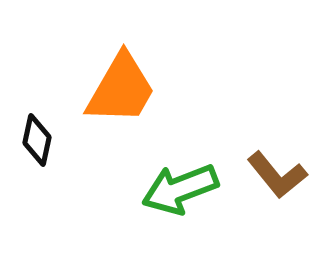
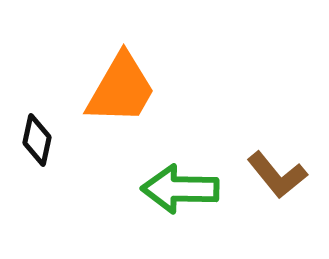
green arrow: rotated 22 degrees clockwise
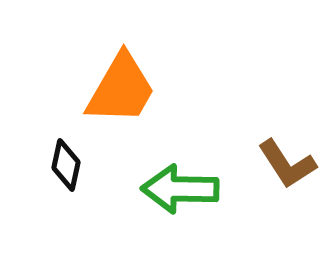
black diamond: moved 29 px right, 25 px down
brown L-shape: moved 10 px right, 11 px up; rotated 6 degrees clockwise
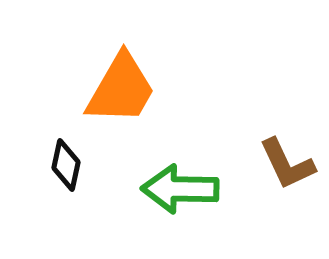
brown L-shape: rotated 8 degrees clockwise
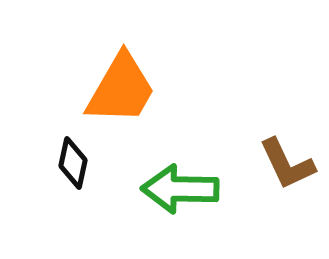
black diamond: moved 7 px right, 2 px up
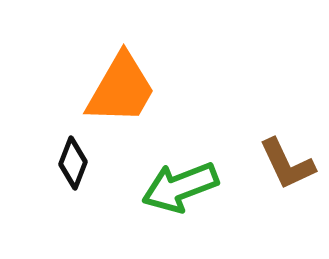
black diamond: rotated 9 degrees clockwise
green arrow: moved 2 px up; rotated 22 degrees counterclockwise
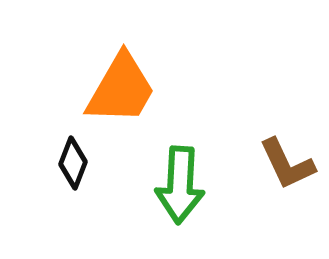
green arrow: moved 2 px up; rotated 66 degrees counterclockwise
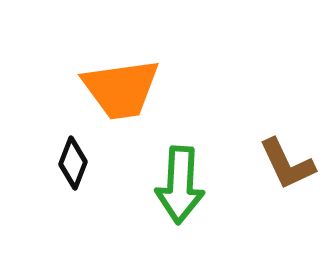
orange trapezoid: rotated 52 degrees clockwise
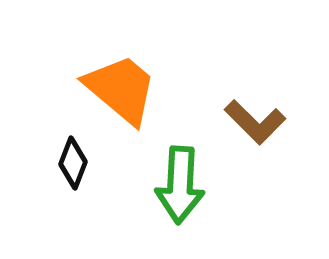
orange trapezoid: rotated 132 degrees counterclockwise
brown L-shape: moved 32 px left, 42 px up; rotated 20 degrees counterclockwise
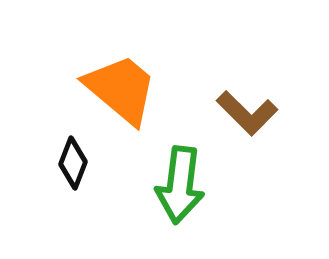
brown L-shape: moved 8 px left, 9 px up
green arrow: rotated 4 degrees clockwise
